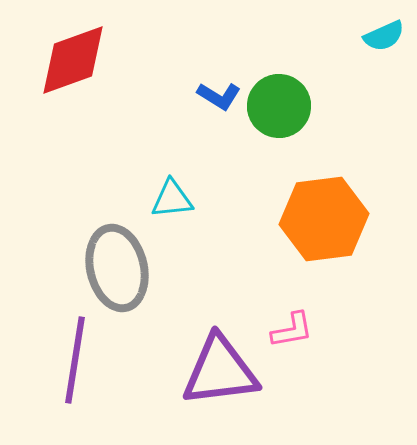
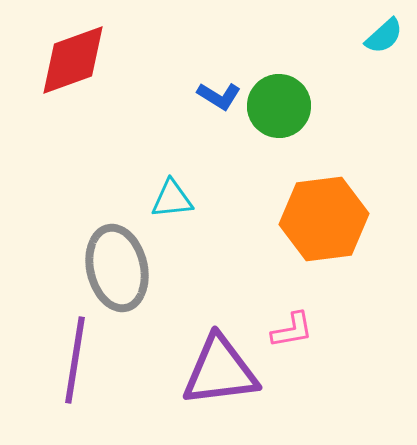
cyan semicircle: rotated 18 degrees counterclockwise
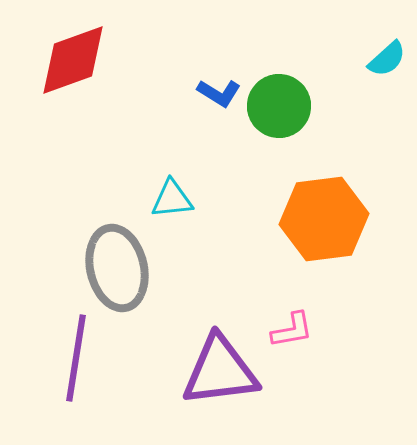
cyan semicircle: moved 3 px right, 23 px down
blue L-shape: moved 3 px up
purple line: moved 1 px right, 2 px up
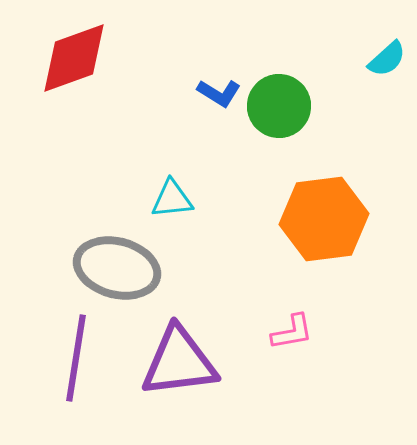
red diamond: moved 1 px right, 2 px up
gray ellipse: rotated 62 degrees counterclockwise
pink L-shape: moved 2 px down
purple triangle: moved 41 px left, 9 px up
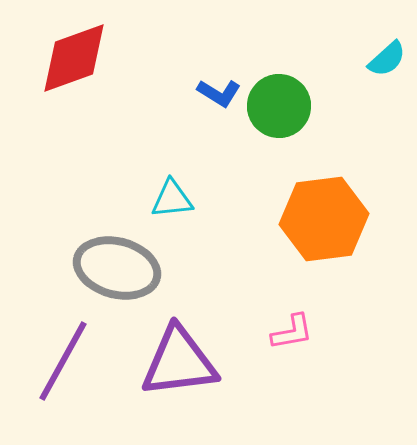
purple line: moved 13 px left, 3 px down; rotated 20 degrees clockwise
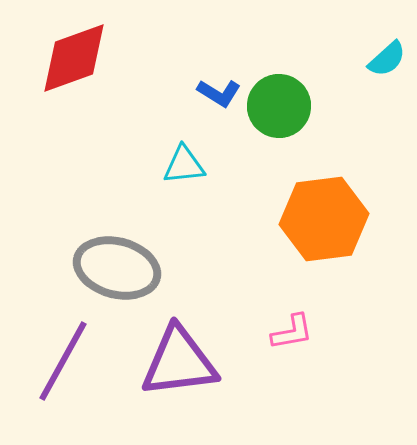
cyan triangle: moved 12 px right, 34 px up
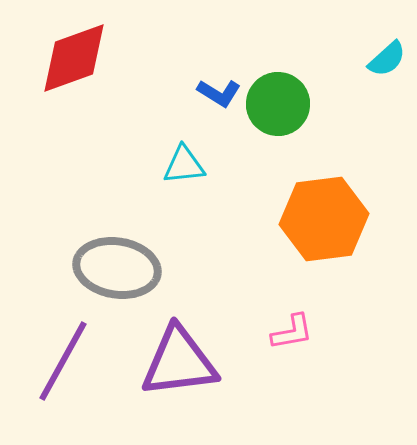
green circle: moved 1 px left, 2 px up
gray ellipse: rotated 6 degrees counterclockwise
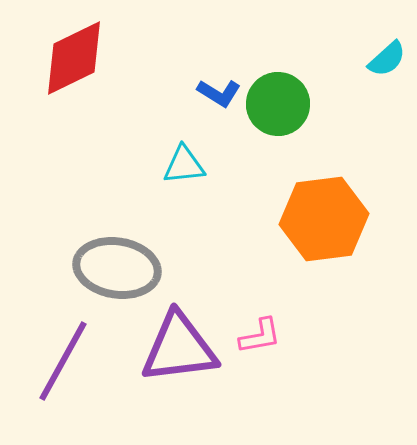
red diamond: rotated 6 degrees counterclockwise
pink L-shape: moved 32 px left, 4 px down
purple triangle: moved 14 px up
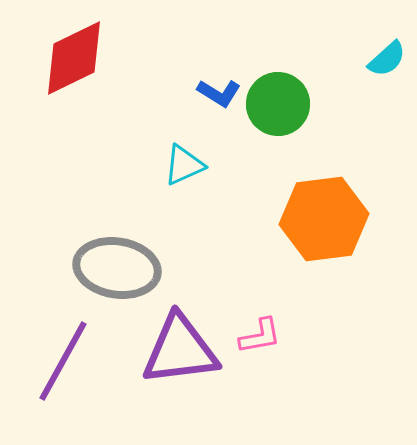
cyan triangle: rotated 18 degrees counterclockwise
purple triangle: moved 1 px right, 2 px down
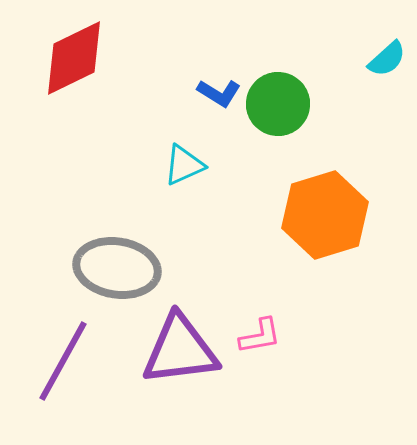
orange hexagon: moved 1 px right, 4 px up; rotated 10 degrees counterclockwise
